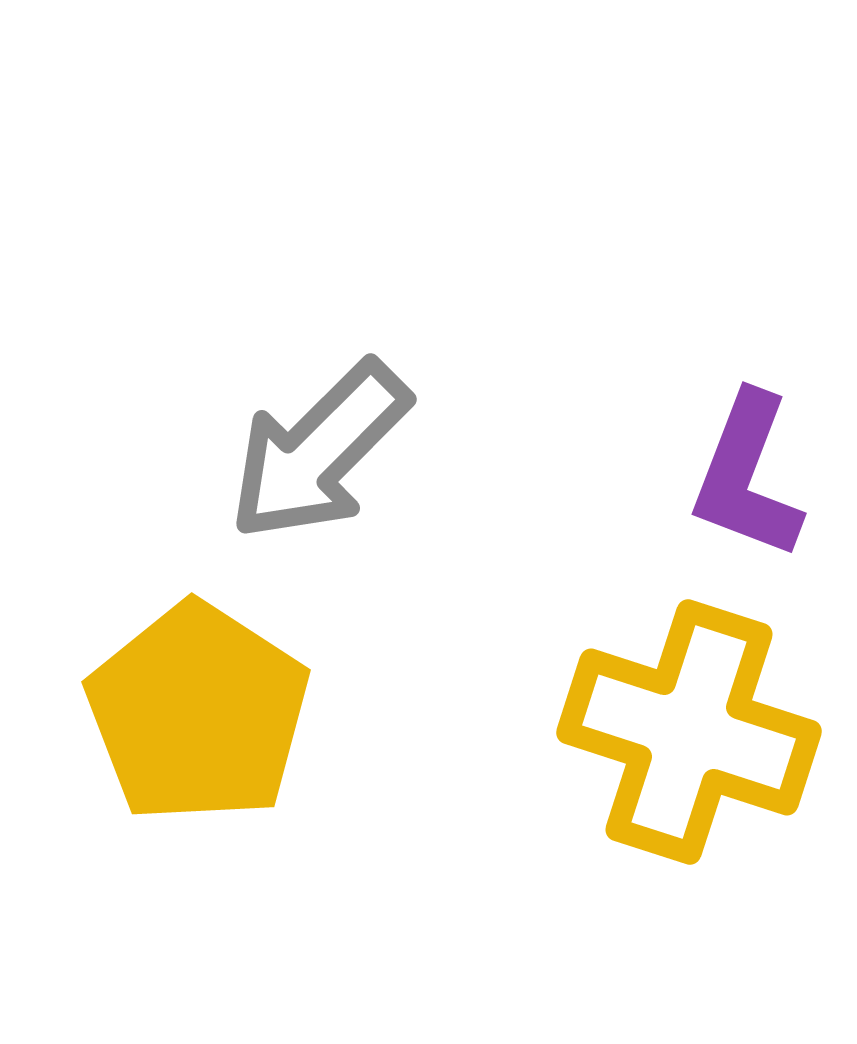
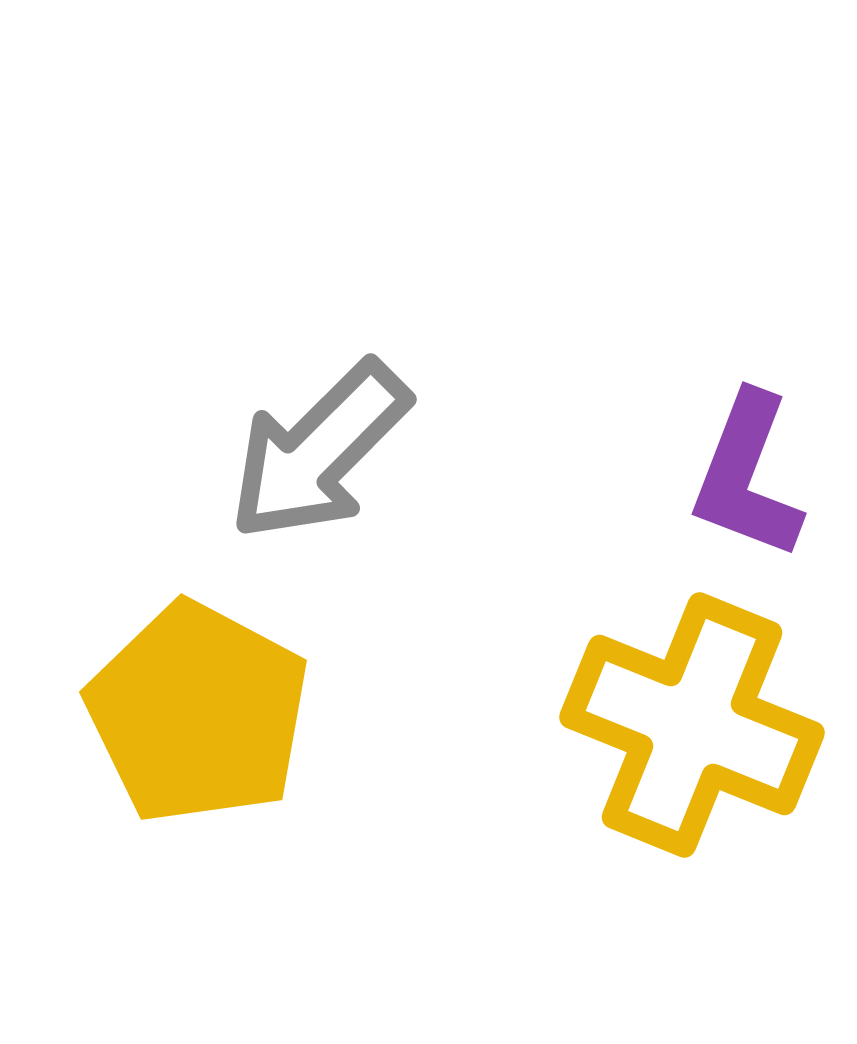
yellow pentagon: rotated 5 degrees counterclockwise
yellow cross: moved 3 px right, 7 px up; rotated 4 degrees clockwise
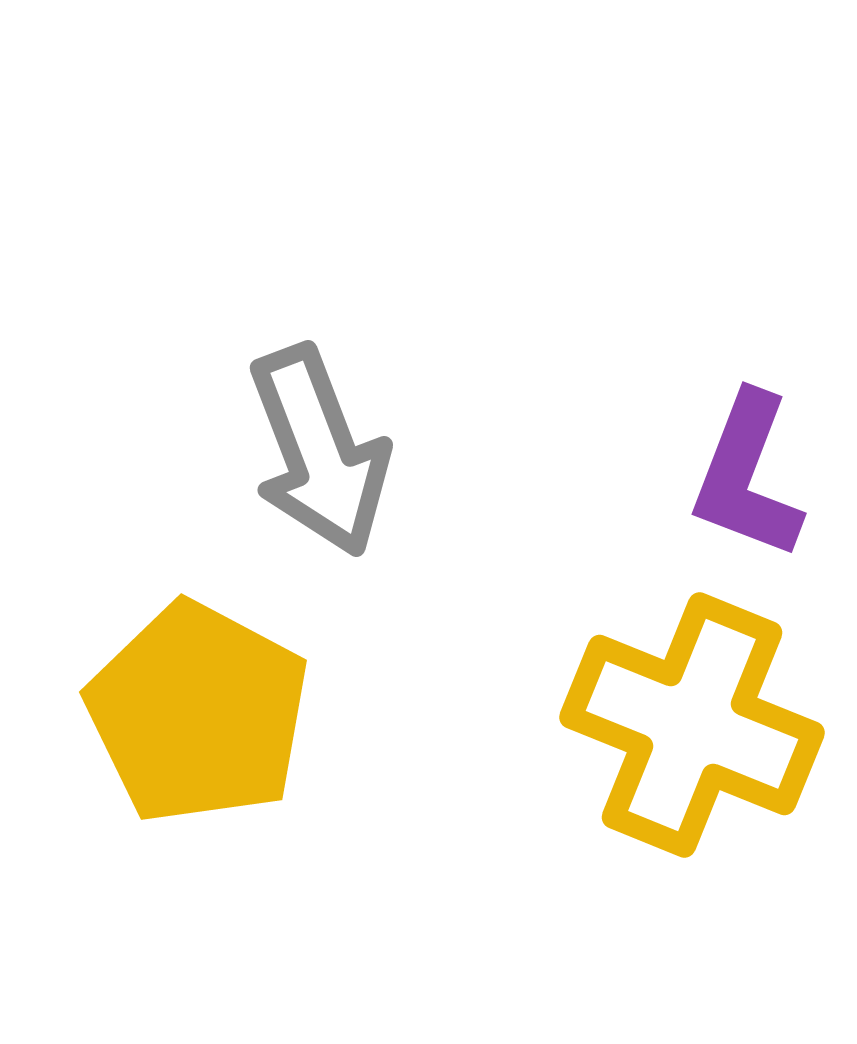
gray arrow: rotated 66 degrees counterclockwise
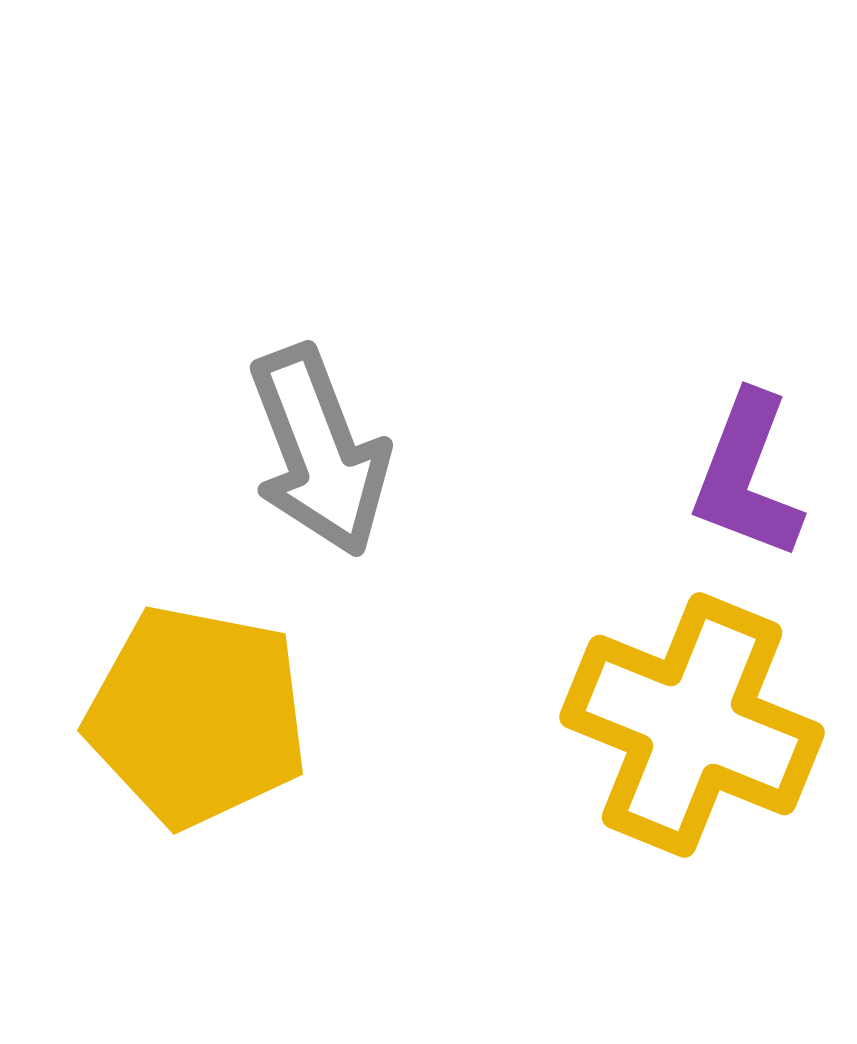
yellow pentagon: moved 1 px left, 3 px down; rotated 17 degrees counterclockwise
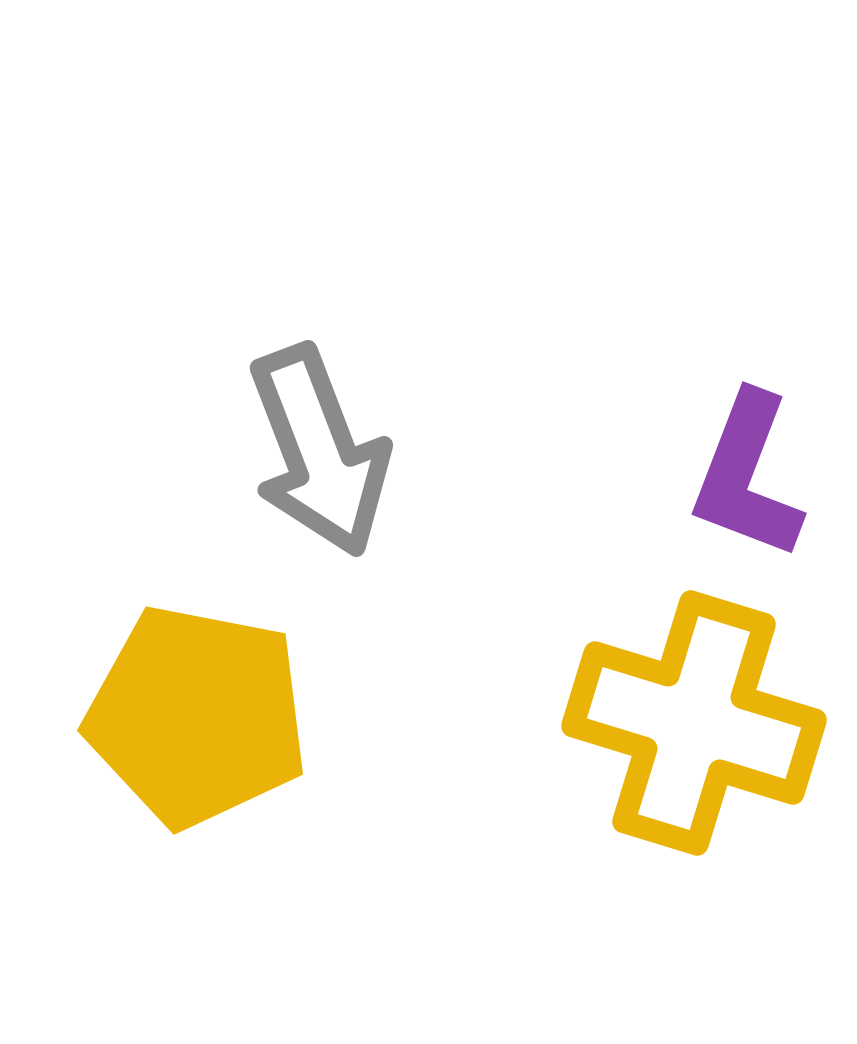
yellow cross: moved 2 px right, 2 px up; rotated 5 degrees counterclockwise
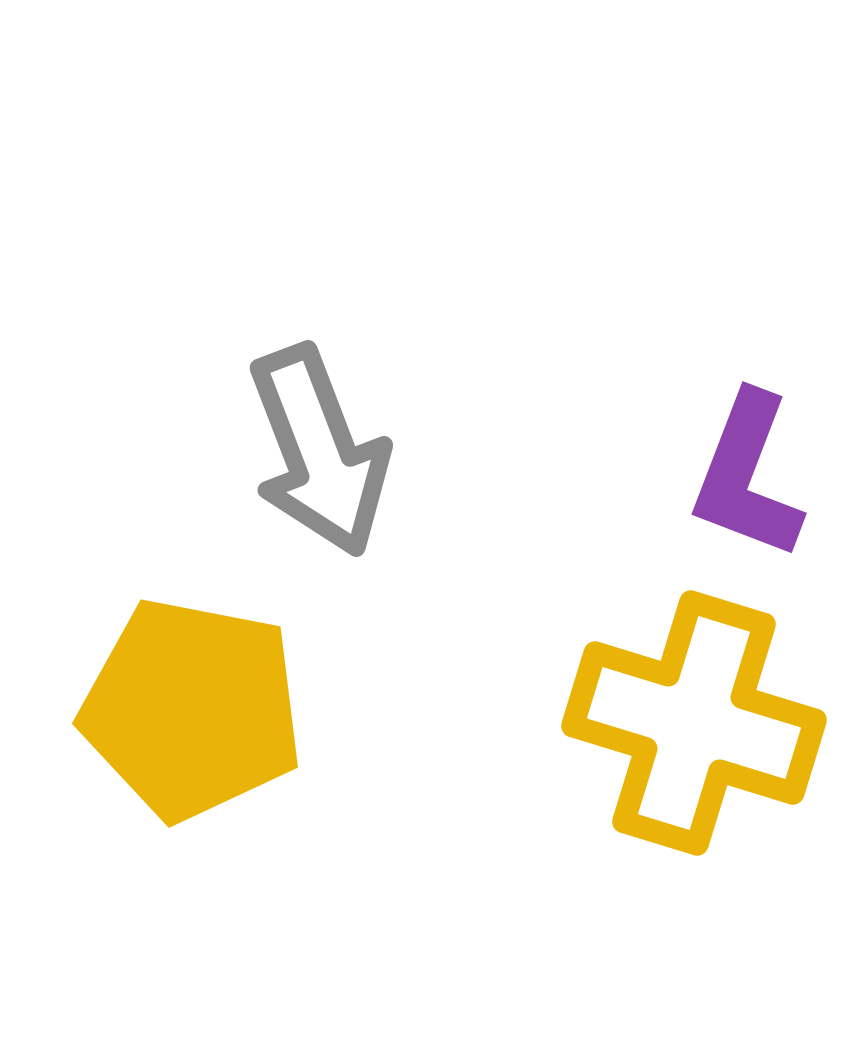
yellow pentagon: moved 5 px left, 7 px up
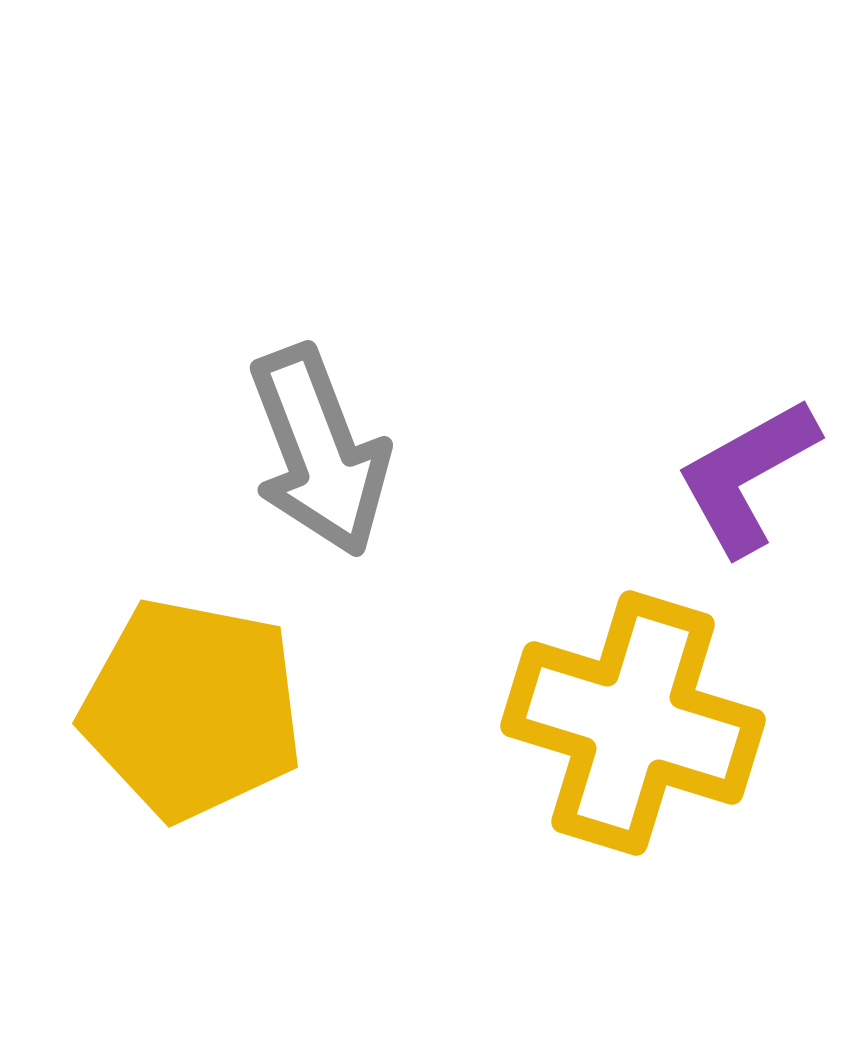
purple L-shape: rotated 40 degrees clockwise
yellow cross: moved 61 px left
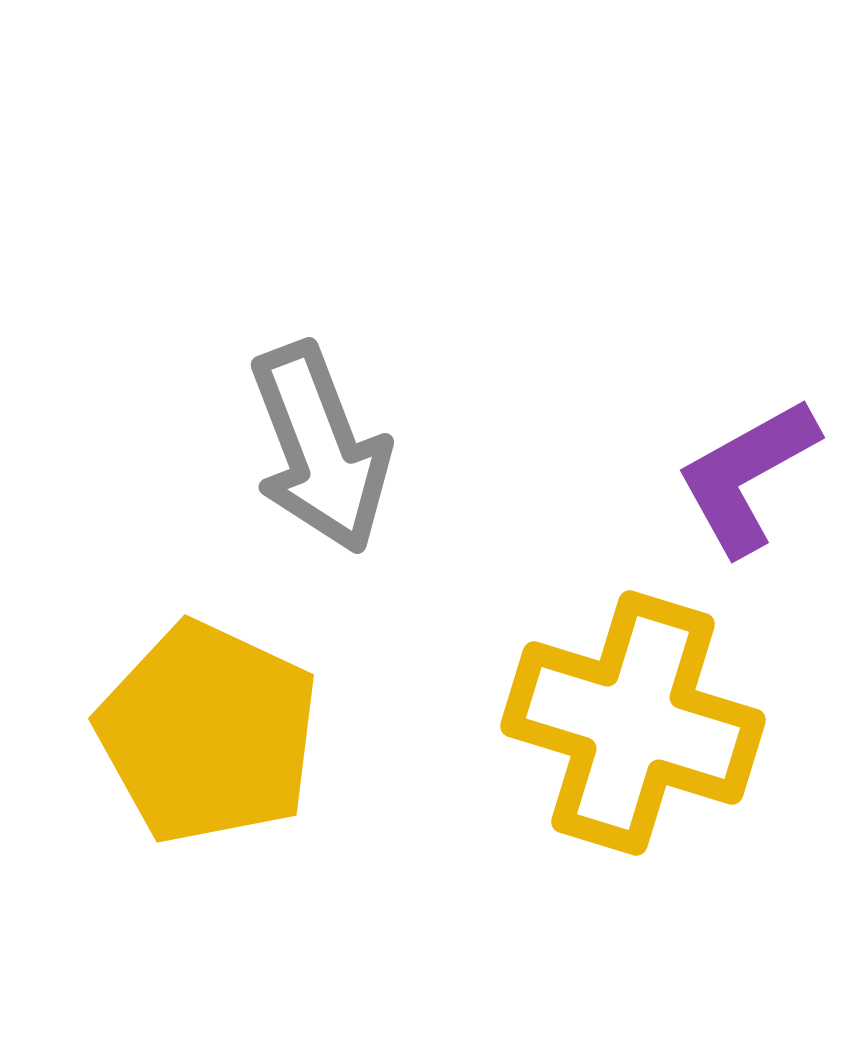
gray arrow: moved 1 px right, 3 px up
yellow pentagon: moved 16 px right, 24 px down; rotated 14 degrees clockwise
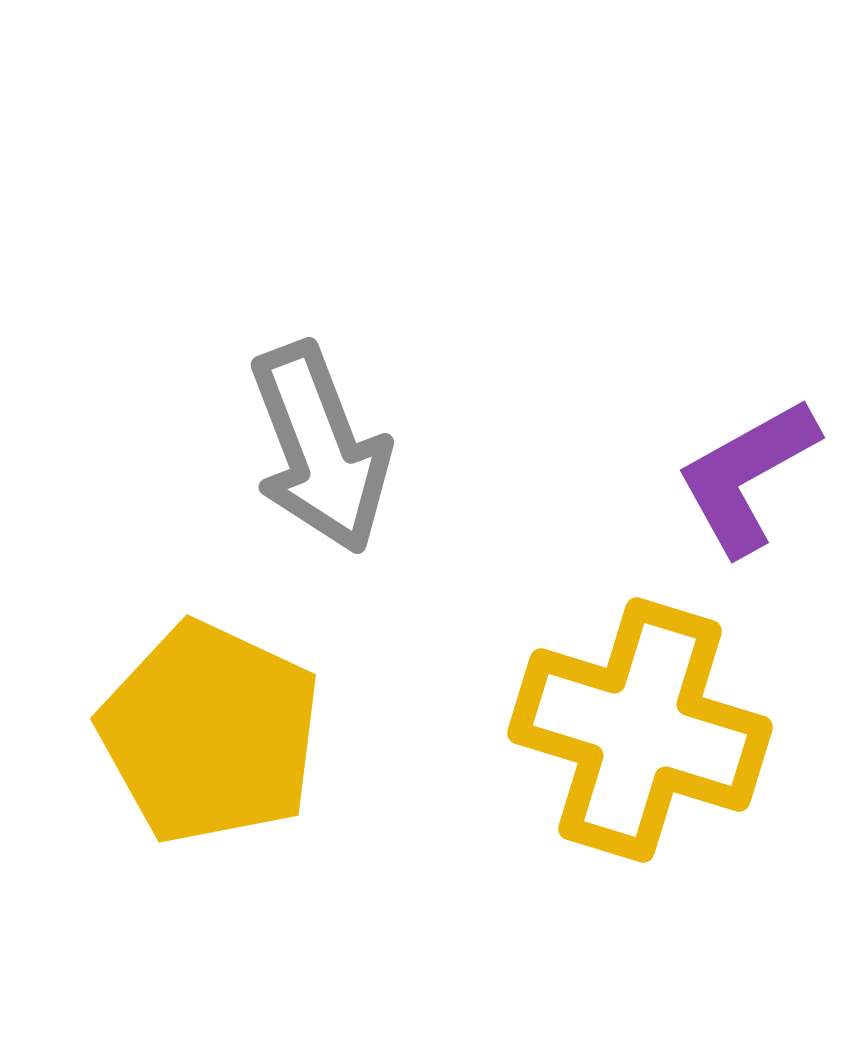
yellow cross: moved 7 px right, 7 px down
yellow pentagon: moved 2 px right
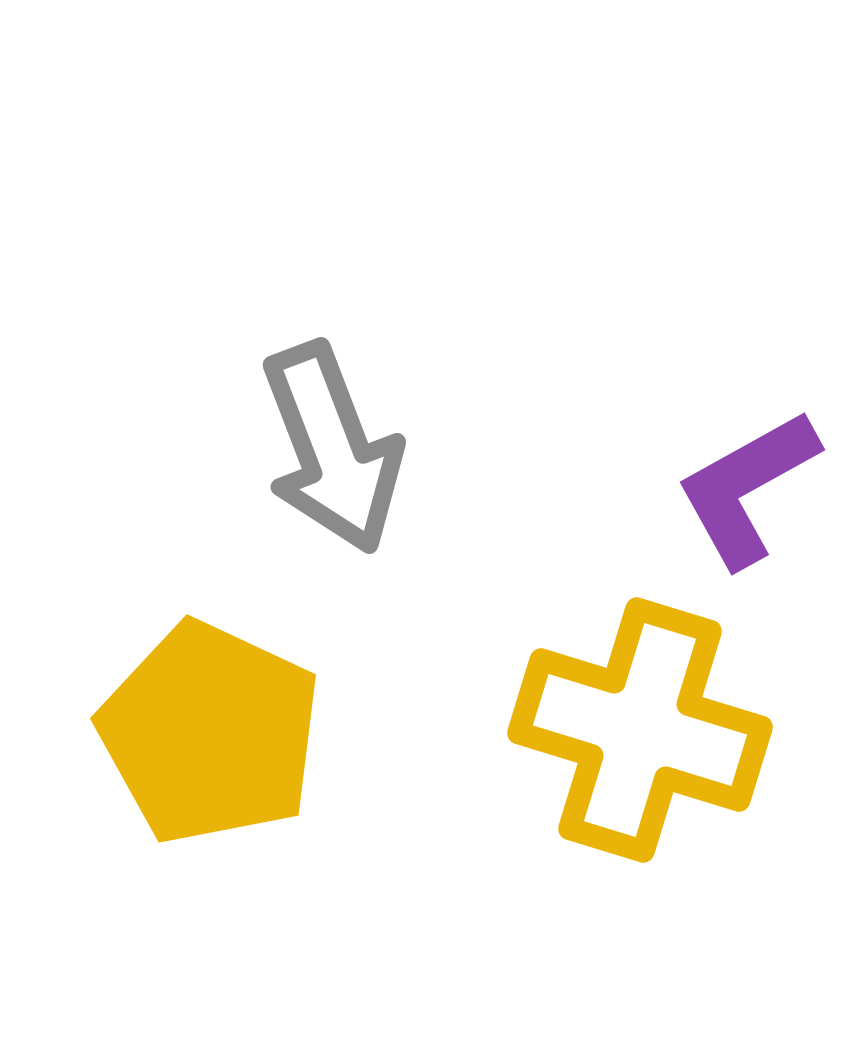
gray arrow: moved 12 px right
purple L-shape: moved 12 px down
